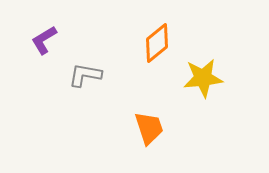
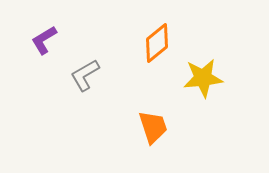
gray L-shape: rotated 40 degrees counterclockwise
orange trapezoid: moved 4 px right, 1 px up
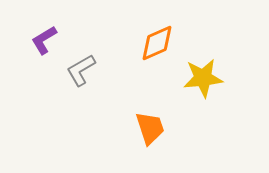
orange diamond: rotated 15 degrees clockwise
gray L-shape: moved 4 px left, 5 px up
orange trapezoid: moved 3 px left, 1 px down
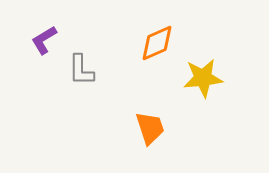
gray L-shape: rotated 60 degrees counterclockwise
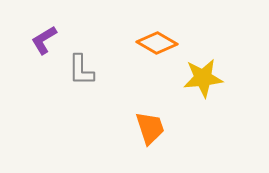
orange diamond: rotated 54 degrees clockwise
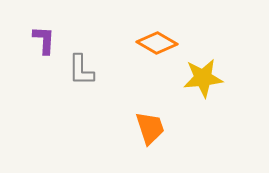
purple L-shape: rotated 124 degrees clockwise
